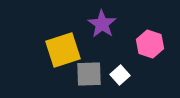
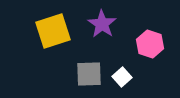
yellow square: moved 10 px left, 19 px up
white square: moved 2 px right, 2 px down
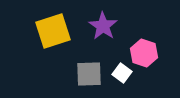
purple star: moved 1 px right, 2 px down
pink hexagon: moved 6 px left, 9 px down
white square: moved 4 px up; rotated 12 degrees counterclockwise
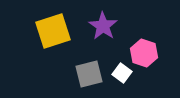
gray square: rotated 12 degrees counterclockwise
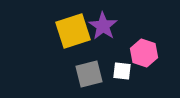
yellow square: moved 20 px right
white square: moved 2 px up; rotated 30 degrees counterclockwise
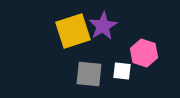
purple star: rotated 8 degrees clockwise
gray square: rotated 20 degrees clockwise
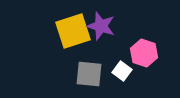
purple star: moved 2 px left; rotated 24 degrees counterclockwise
white square: rotated 30 degrees clockwise
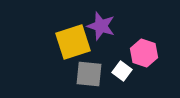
yellow square: moved 11 px down
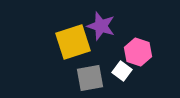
pink hexagon: moved 6 px left, 1 px up
gray square: moved 1 px right, 4 px down; rotated 16 degrees counterclockwise
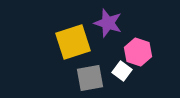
purple star: moved 7 px right, 3 px up
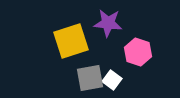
purple star: rotated 12 degrees counterclockwise
yellow square: moved 2 px left, 1 px up
white square: moved 10 px left, 9 px down
